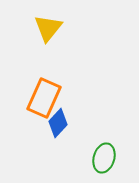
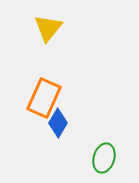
blue diamond: rotated 12 degrees counterclockwise
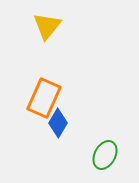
yellow triangle: moved 1 px left, 2 px up
green ellipse: moved 1 px right, 3 px up; rotated 12 degrees clockwise
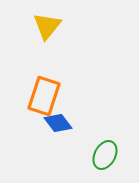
orange rectangle: moved 2 px up; rotated 6 degrees counterclockwise
blue diamond: rotated 68 degrees counterclockwise
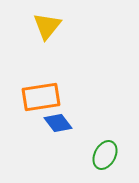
orange rectangle: moved 3 px left, 1 px down; rotated 63 degrees clockwise
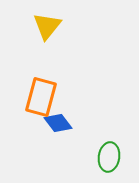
orange rectangle: rotated 66 degrees counterclockwise
green ellipse: moved 4 px right, 2 px down; rotated 20 degrees counterclockwise
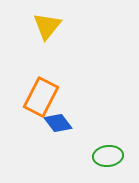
orange rectangle: rotated 12 degrees clockwise
green ellipse: moved 1 px left, 1 px up; rotated 76 degrees clockwise
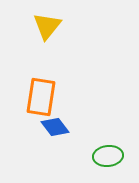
orange rectangle: rotated 18 degrees counterclockwise
blue diamond: moved 3 px left, 4 px down
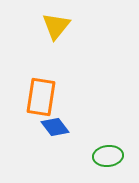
yellow triangle: moved 9 px right
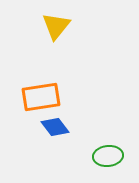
orange rectangle: rotated 72 degrees clockwise
